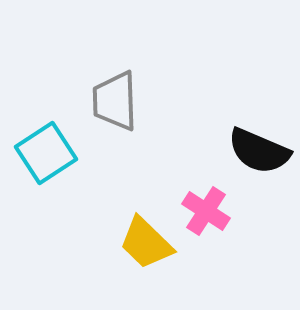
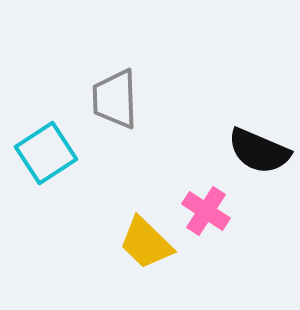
gray trapezoid: moved 2 px up
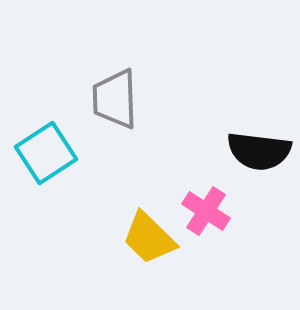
black semicircle: rotated 16 degrees counterclockwise
yellow trapezoid: moved 3 px right, 5 px up
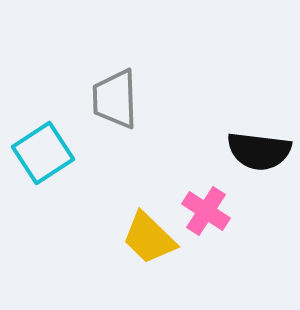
cyan square: moved 3 px left
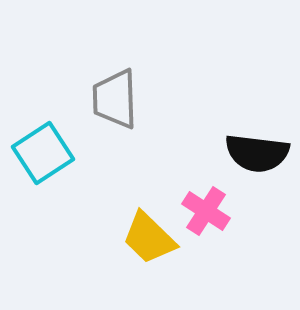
black semicircle: moved 2 px left, 2 px down
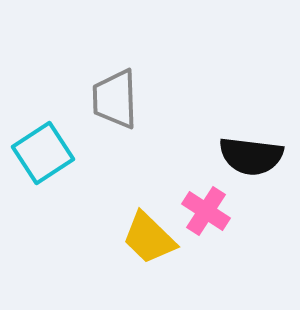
black semicircle: moved 6 px left, 3 px down
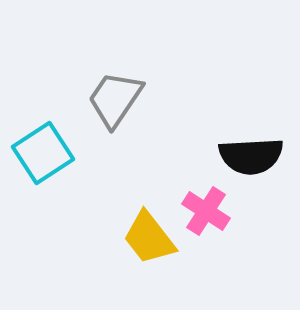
gray trapezoid: rotated 36 degrees clockwise
black semicircle: rotated 10 degrees counterclockwise
yellow trapezoid: rotated 8 degrees clockwise
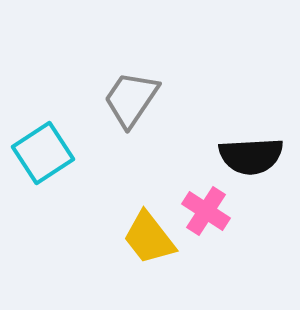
gray trapezoid: moved 16 px right
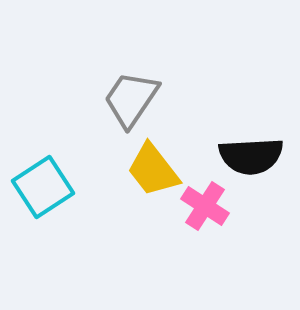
cyan square: moved 34 px down
pink cross: moved 1 px left, 5 px up
yellow trapezoid: moved 4 px right, 68 px up
